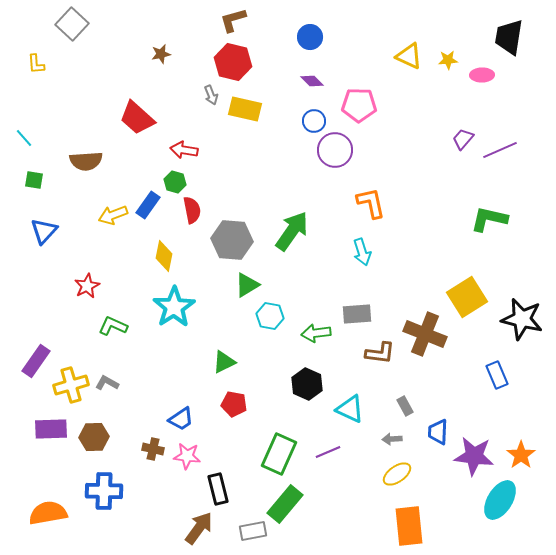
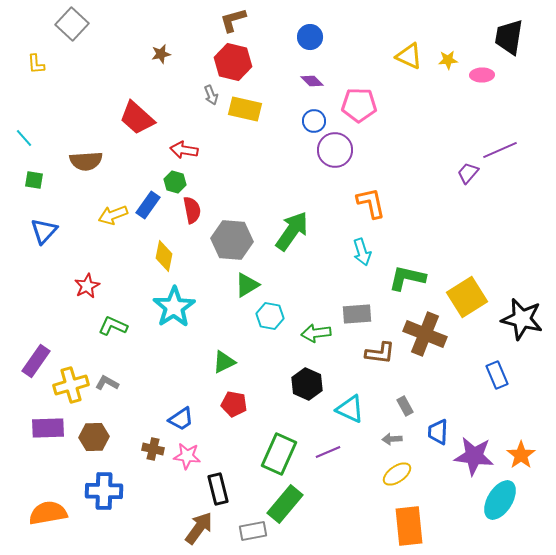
purple trapezoid at (463, 139): moved 5 px right, 34 px down
green L-shape at (489, 219): moved 82 px left, 59 px down
purple rectangle at (51, 429): moved 3 px left, 1 px up
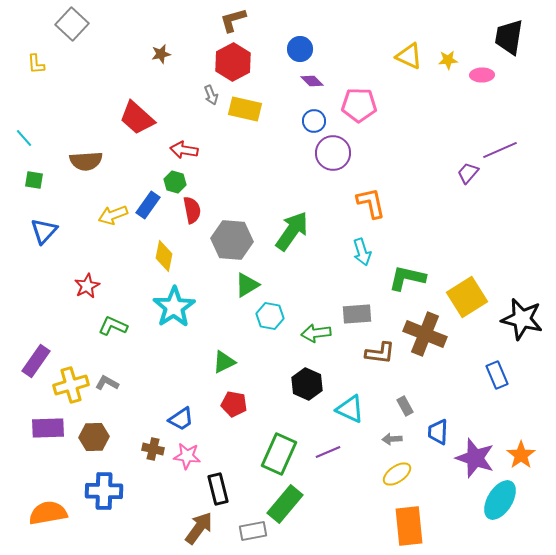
blue circle at (310, 37): moved 10 px left, 12 px down
red hexagon at (233, 62): rotated 18 degrees clockwise
purple circle at (335, 150): moved 2 px left, 3 px down
purple star at (474, 456): moved 1 px right, 2 px down; rotated 12 degrees clockwise
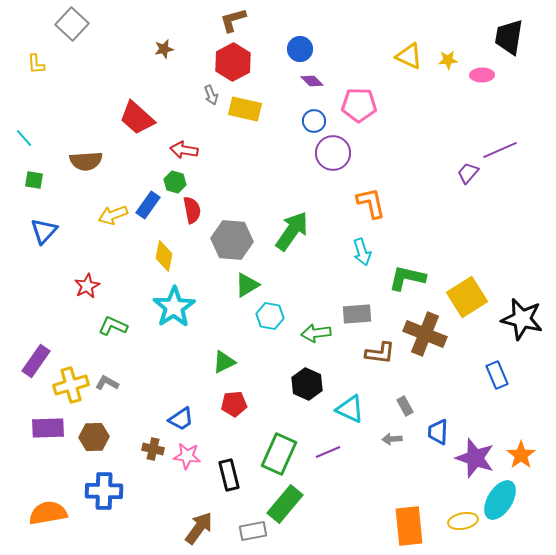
brown star at (161, 54): moved 3 px right, 5 px up
red pentagon at (234, 404): rotated 15 degrees counterclockwise
yellow ellipse at (397, 474): moved 66 px right, 47 px down; rotated 24 degrees clockwise
black rectangle at (218, 489): moved 11 px right, 14 px up
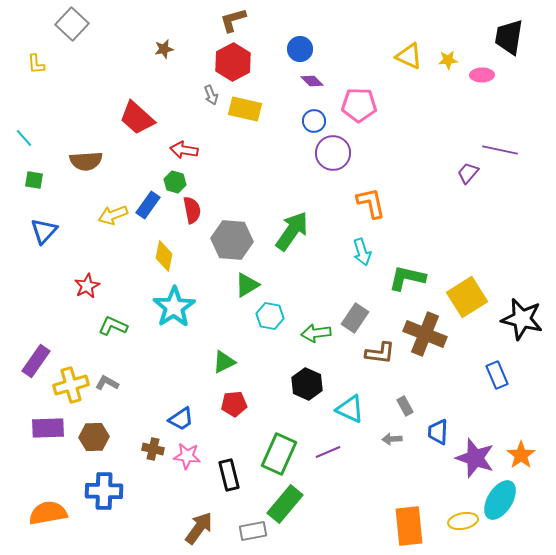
purple line at (500, 150): rotated 36 degrees clockwise
gray rectangle at (357, 314): moved 2 px left, 4 px down; rotated 52 degrees counterclockwise
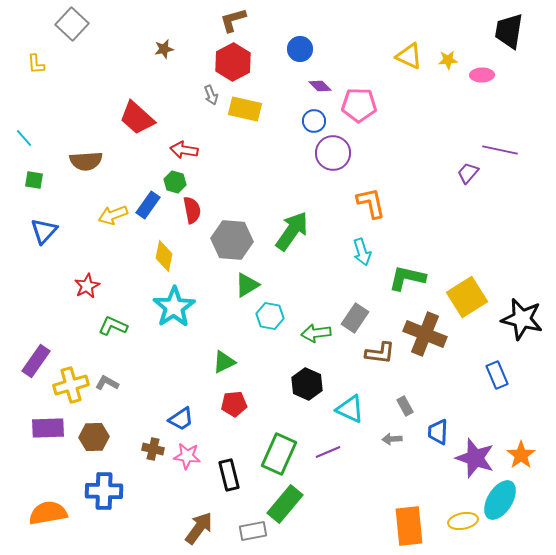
black trapezoid at (509, 37): moved 6 px up
purple diamond at (312, 81): moved 8 px right, 5 px down
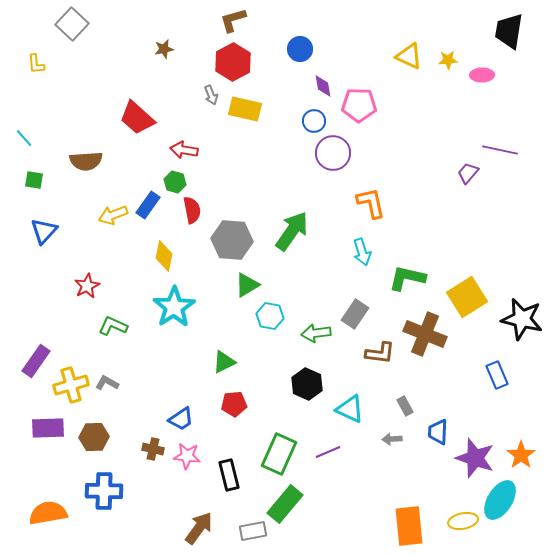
purple diamond at (320, 86): moved 3 px right; rotated 35 degrees clockwise
gray rectangle at (355, 318): moved 4 px up
